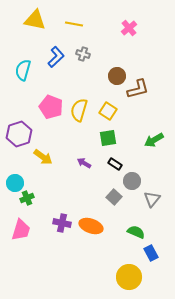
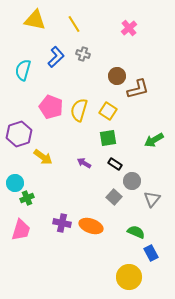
yellow line: rotated 48 degrees clockwise
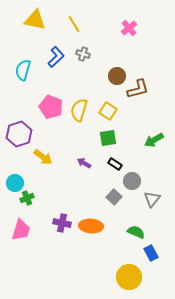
orange ellipse: rotated 15 degrees counterclockwise
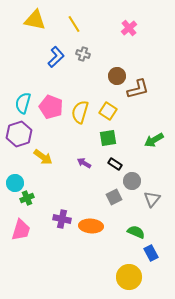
cyan semicircle: moved 33 px down
yellow semicircle: moved 1 px right, 2 px down
gray square: rotated 21 degrees clockwise
purple cross: moved 4 px up
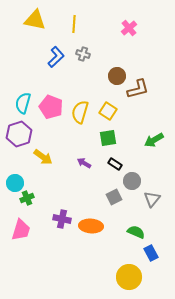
yellow line: rotated 36 degrees clockwise
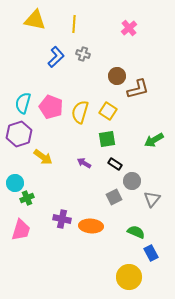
green square: moved 1 px left, 1 px down
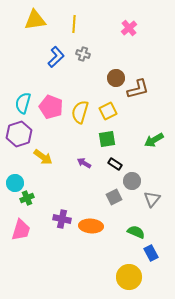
yellow triangle: rotated 20 degrees counterclockwise
brown circle: moved 1 px left, 2 px down
yellow square: rotated 30 degrees clockwise
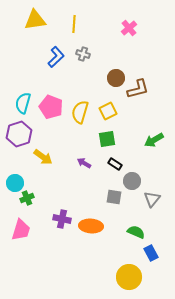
gray square: rotated 35 degrees clockwise
